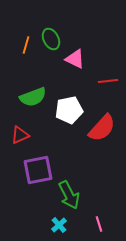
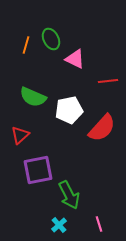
green semicircle: rotated 44 degrees clockwise
red triangle: rotated 18 degrees counterclockwise
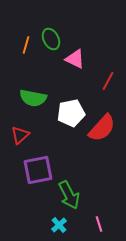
red line: rotated 54 degrees counterclockwise
green semicircle: moved 1 px down; rotated 12 degrees counterclockwise
white pentagon: moved 2 px right, 3 px down
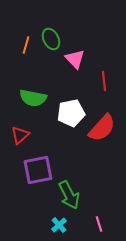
pink triangle: rotated 20 degrees clockwise
red line: moved 4 px left; rotated 36 degrees counterclockwise
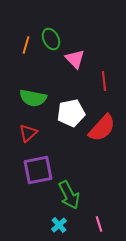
red triangle: moved 8 px right, 2 px up
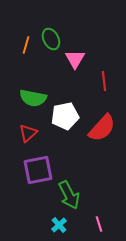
pink triangle: rotated 15 degrees clockwise
white pentagon: moved 6 px left, 3 px down
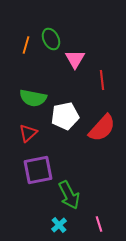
red line: moved 2 px left, 1 px up
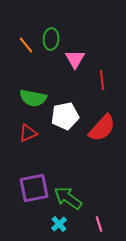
green ellipse: rotated 30 degrees clockwise
orange line: rotated 54 degrees counterclockwise
red triangle: rotated 18 degrees clockwise
purple square: moved 4 px left, 18 px down
green arrow: moved 1 px left, 3 px down; rotated 152 degrees clockwise
cyan cross: moved 1 px up
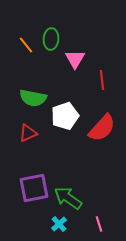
white pentagon: rotated 8 degrees counterclockwise
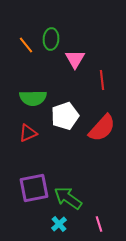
green semicircle: rotated 12 degrees counterclockwise
